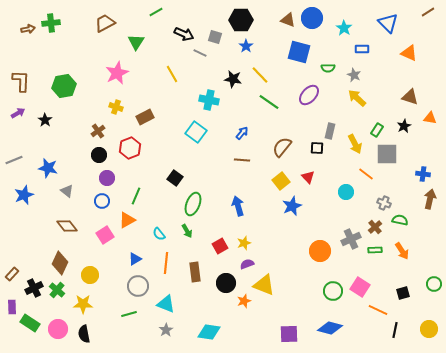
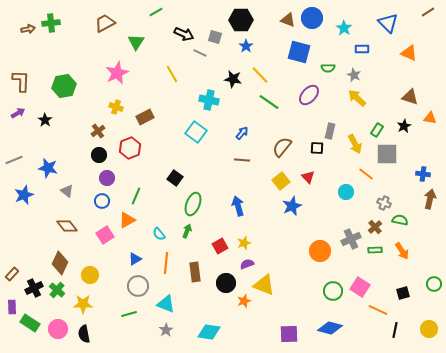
green arrow at (187, 231): rotated 128 degrees counterclockwise
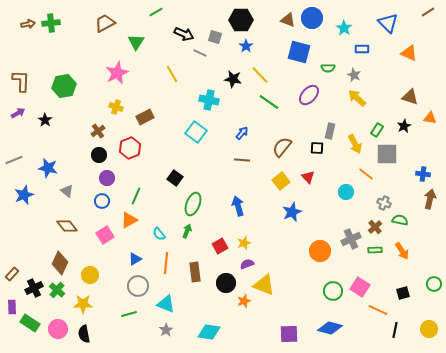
brown arrow at (28, 29): moved 5 px up
blue star at (292, 206): moved 6 px down
orange triangle at (127, 220): moved 2 px right
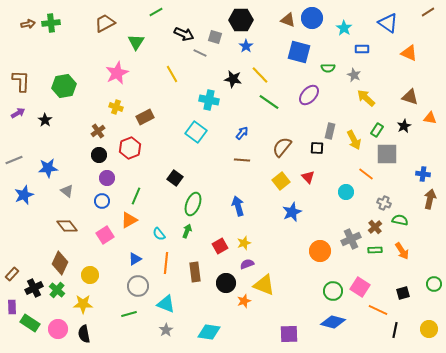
blue triangle at (388, 23): rotated 10 degrees counterclockwise
yellow arrow at (357, 98): moved 9 px right
yellow arrow at (355, 144): moved 1 px left, 4 px up
blue star at (48, 168): rotated 18 degrees counterclockwise
blue diamond at (330, 328): moved 3 px right, 6 px up
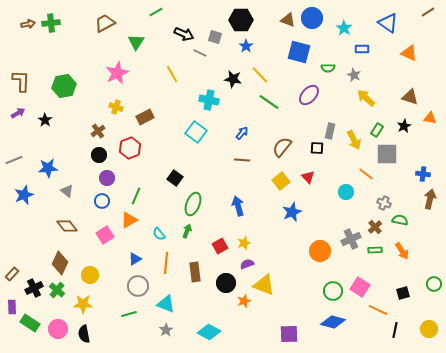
cyan diamond at (209, 332): rotated 20 degrees clockwise
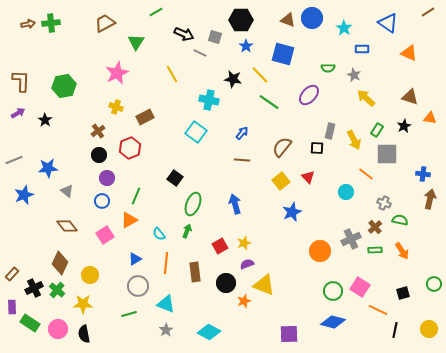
blue square at (299, 52): moved 16 px left, 2 px down
blue arrow at (238, 206): moved 3 px left, 2 px up
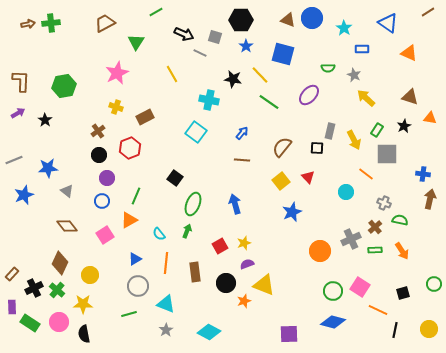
pink circle at (58, 329): moved 1 px right, 7 px up
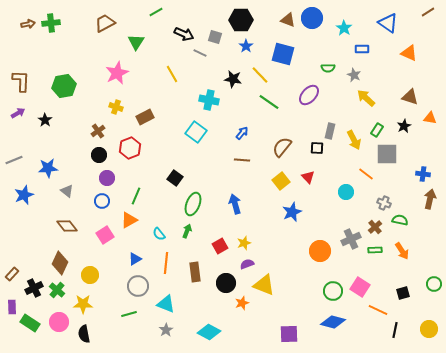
orange star at (244, 301): moved 2 px left, 2 px down
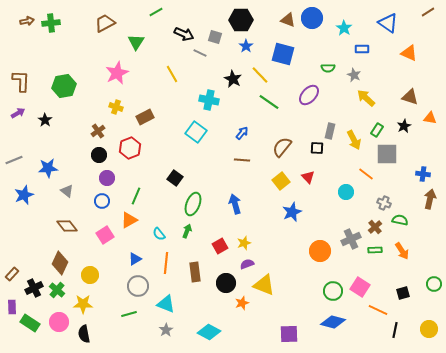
brown arrow at (28, 24): moved 1 px left, 3 px up
black star at (233, 79): rotated 18 degrees clockwise
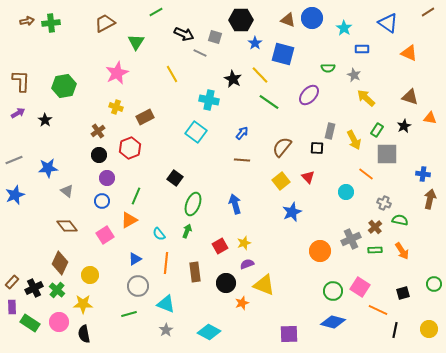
blue star at (246, 46): moved 9 px right, 3 px up
blue star at (24, 195): moved 9 px left
brown rectangle at (12, 274): moved 8 px down
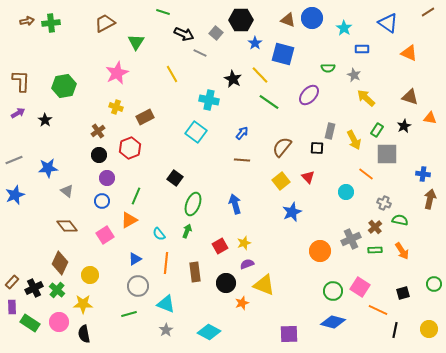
green line at (156, 12): moved 7 px right; rotated 48 degrees clockwise
gray square at (215, 37): moved 1 px right, 4 px up; rotated 24 degrees clockwise
